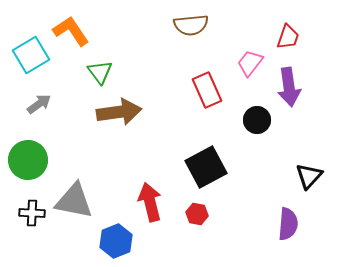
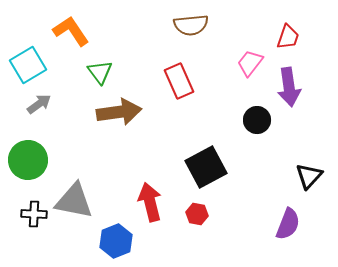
cyan square: moved 3 px left, 10 px down
red rectangle: moved 28 px left, 9 px up
black cross: moved 2 px right, 1 px down
purple semicircle: rotated 16 degrees clockwise
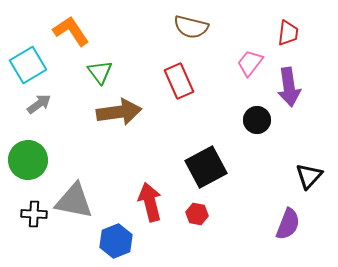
brown semicircle: moved 2 px down; rotated 20 degrees clockwise
red trapezoid: moved 4 px up; rotated 12 degrees counterclockwise
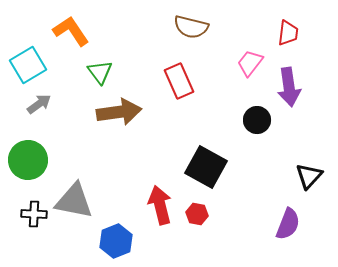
black square: rotated 33 degrees counterclockwise
red arrow: moved 10 px right, 3 px down
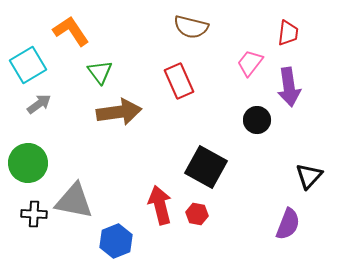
green circle: moved 3 px down
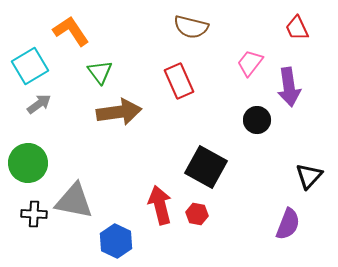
red trapezoid: moved 9 px right, 5 px up; rotated 148 degrees clockwise
cyan square: moved 2 px right, 1 px down
blue hexagon: rotated 12 degrees counterclockwise
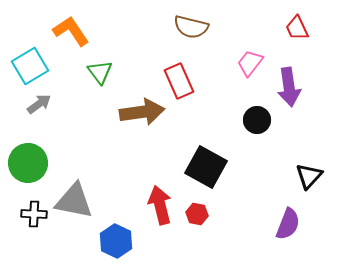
brown arrow: moved 23 px right
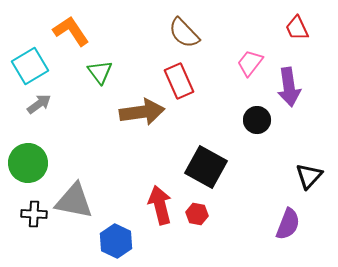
brown semicircle: moved 7 px left, 6 px down; rotated 32 degrees clockwise
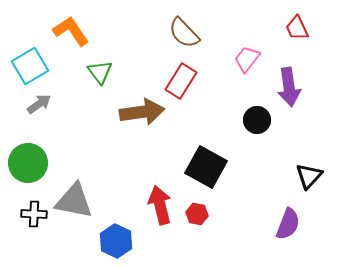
pink trapezoid: moved 3 px left, 4 px up
red rectangle: moved 2 px right; rotated 56 degrees clockwise
